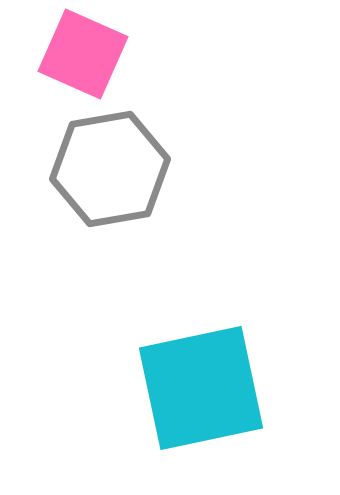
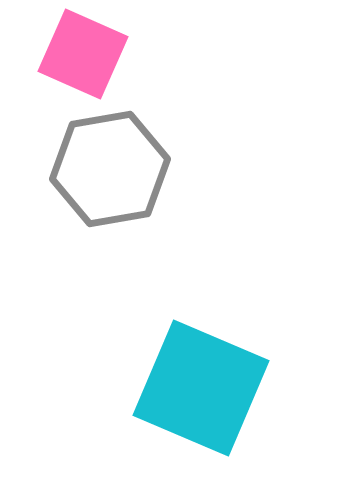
cyan square: rotated 35 degrees clockwise
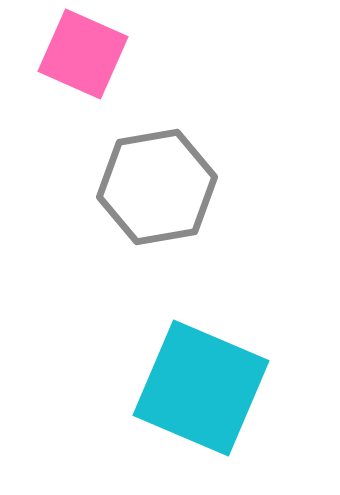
gray hexagon: moved 47 px right, 18 px down
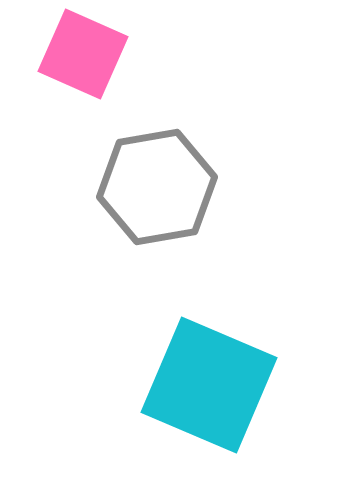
cyan square: moved 8 px right, 3 px up
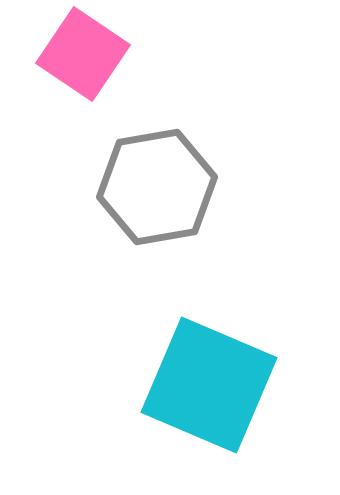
pink square: rotated 10 degrees clockwise
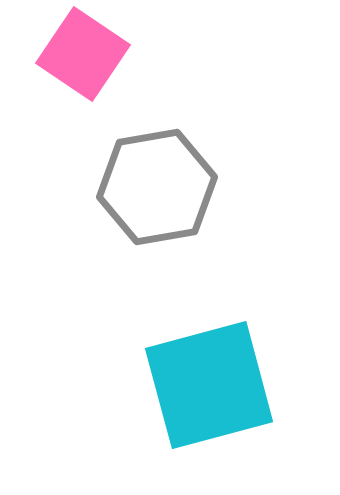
cyan square: rotated 38 degrees counterclockwise
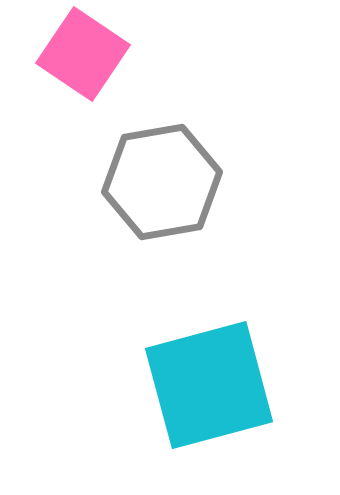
gray hexagon: moved 5 px right, 5 px up
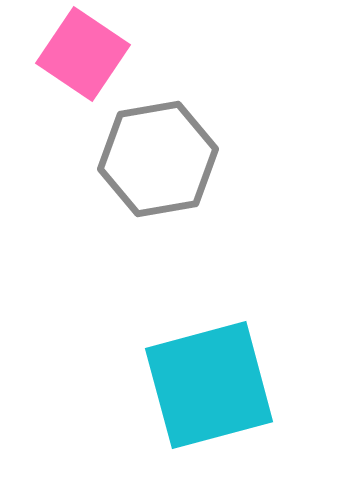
gray hexagon: moved 4 px left, 23 px up
